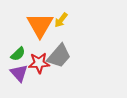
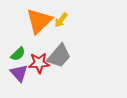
orange triangle: moved 1 px left, 4 px up; rotated 16 degrees clockwise
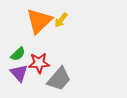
gray trapezoid: moved 23 px down
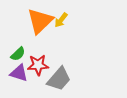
orange triangle: moved 1 px right
red star: moved 1 px left, 2 px down
purple triangle: rotated 30 degrees counterclockwise
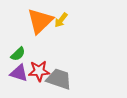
red star: moved 1 px right, 6 px down
gray trapezoid: rotated 112 degrees counterclockwise
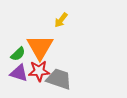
orange triangle: moved 26 px down; rotated 16 degrees counterclockwise
